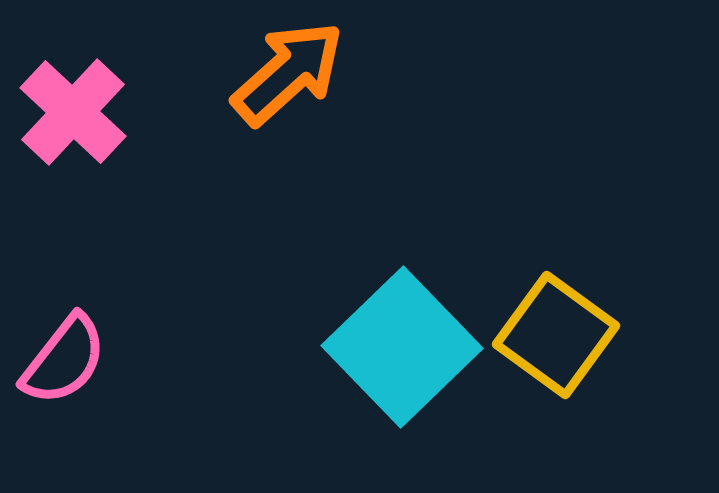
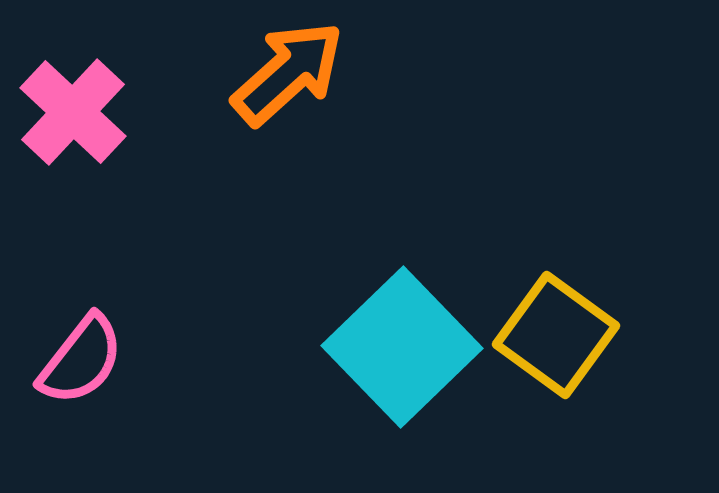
pink semicircle: moved 17 px right
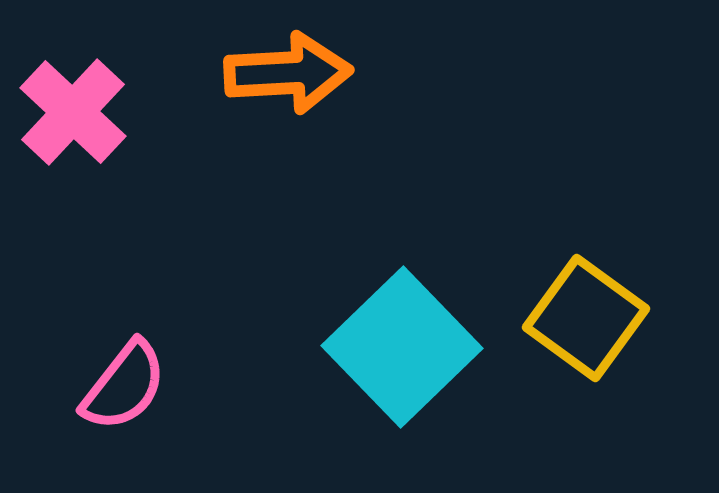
orange arrow: rotated 39 degrees clockwise
yellow square: moved 30 px right, 17 px up
pink semicircle: moved 43 px right, 26 px down
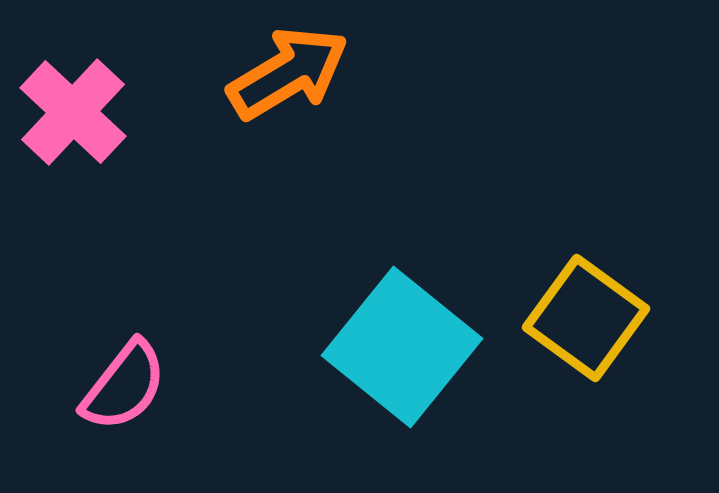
orange arrow: rotated 28 degrees counterclockwise
cyan square: rotated 7 degrees counterclockwise
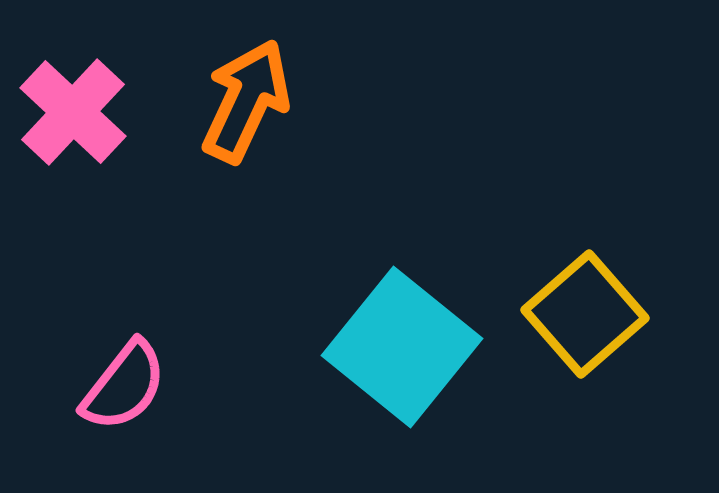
orange arrow: moved 42 px left, 28 px down; rotated 34 degrees counterclockwise
yellow square: moved 1 px left, 4 px up; rotated 13 degrees clockwise
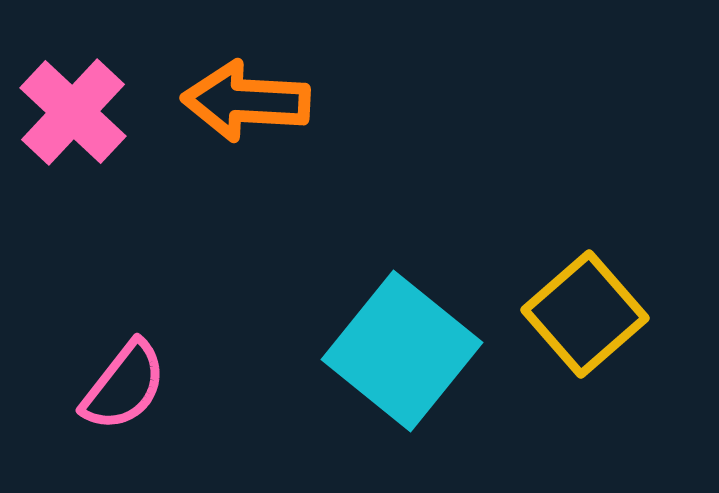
orange arrow: rotated 112 degrees counterclockwise
cyan square: moved 4 px down
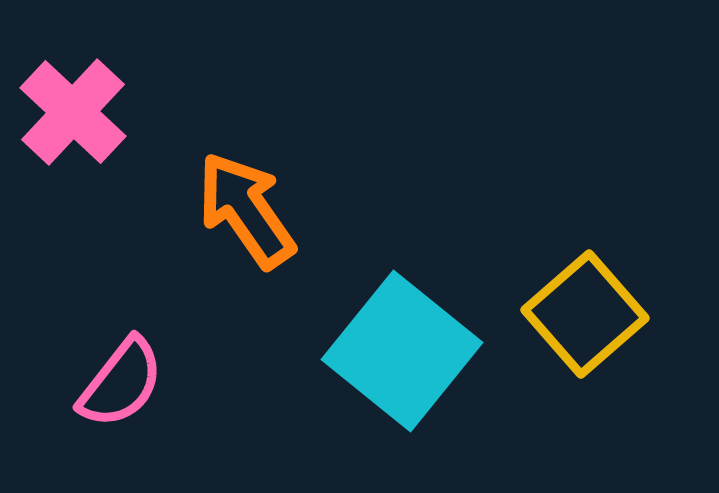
orange arrow: moved 109 px down; rotated 52 degrees clockwise
pink semicircle: moved 3 px left, 3 px up
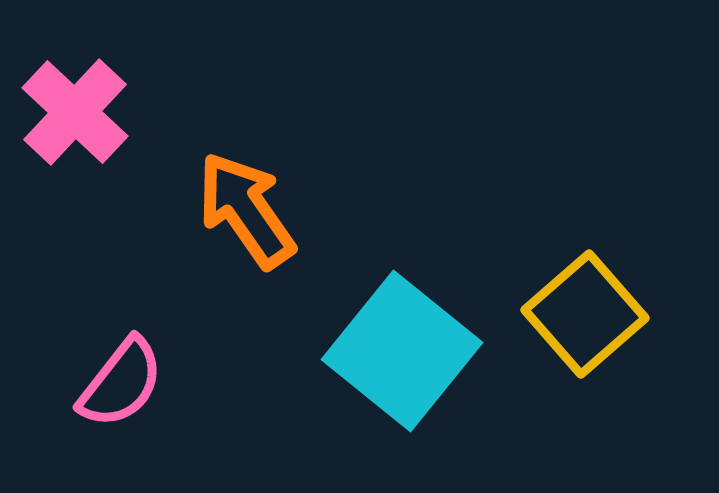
pink cross: moved 2 px right
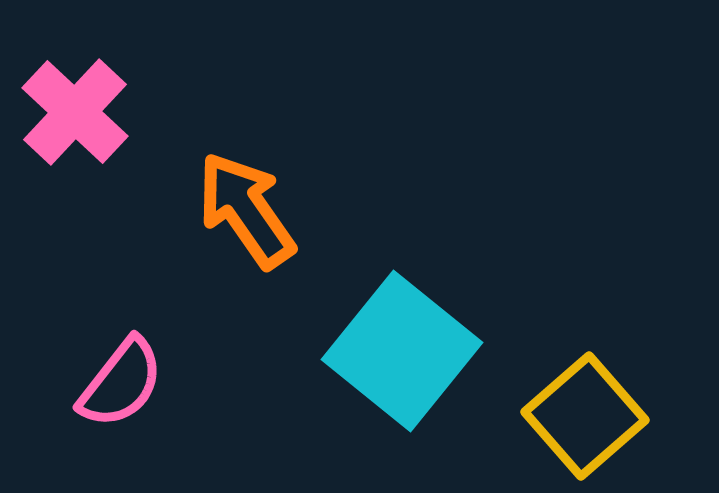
yellow square: moved 102 px down
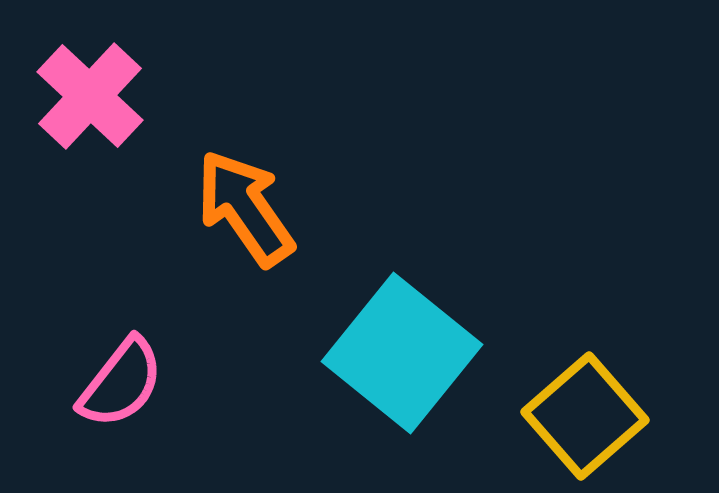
pink cross: moved 15 px right, 16 px up
orange arrow: moved 1 px left, 2 px up
cyan square: moved 2 px down
